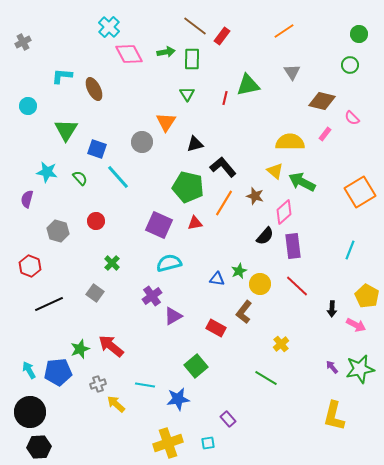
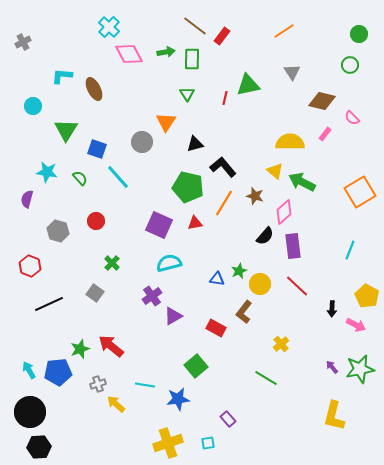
cyan circle at (28, 106): moved 5 px right
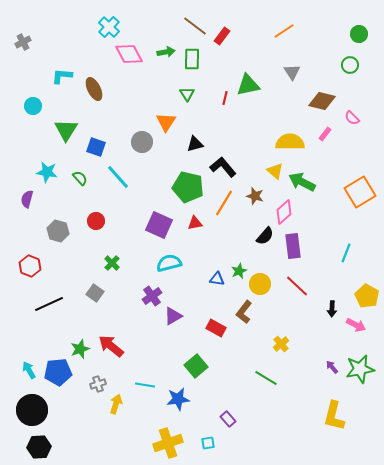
blue square at (97, 149): moved 1 px left, 2 px up
cyan line at (350, 250): moved 4 px left, 3 px down
yellow arrow at (116, 404): rotated 66 degrees clockwise
black circle at (30, 412): moved 2 px right, 2 px up
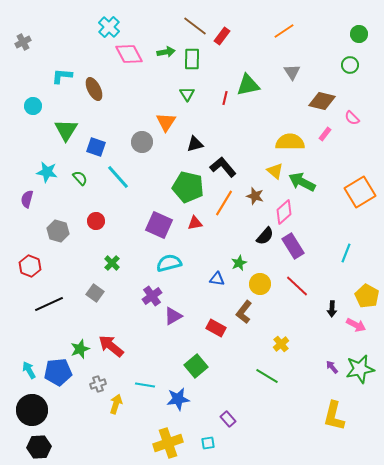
purple rectangle at (293, 246): rotated 25 degrees counterclockwise
green star at (239, 271): moved 8 px up
green line at (266, 378): moved 1 px right, 2 px up
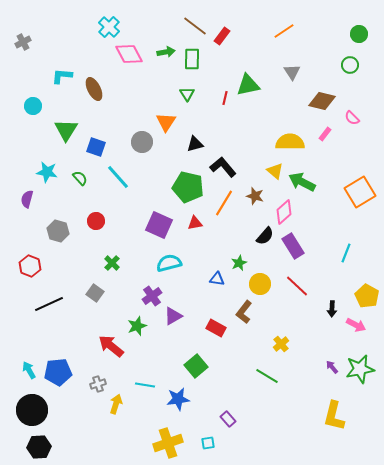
green star at (80, 349): moved 57 px right, 23 px up
